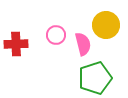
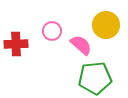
pink circle: moved 4 px left, 4 px up
pink semicircle: moved 2 px left, 1 px down; rotated 35 degrees counterclockwise
green pentagon: rotated 12 degrees clockwise
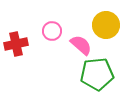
red cross: rotated 10 degrees counterclockwise
green pentagon: moved 2 px right, 4 px up
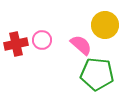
yellow circle: moved 1 px left
pink circle: moved 10 px left, 9 px down
green pentagon: rotated 12 degrees clockwise
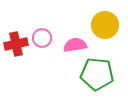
pink circle: moved 2 px up
pink semicircle: moved 6 px left; rotated 50 degrees counterclockwise
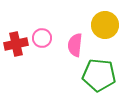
pink semicircle: rotated 75 degrees counterclockwise
green pentagon: moved 2 px right, 1 px down
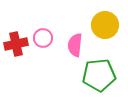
pink circle: moved 1 px right
green pentagon: rotated 12 degrees counterclockwise
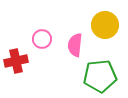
pink circle: moved 1 px left, 1 px down
red cross: moved 17 px down
green pentagon: moved 1 px right, 1 px down
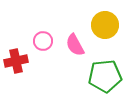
pink circle: moved 1 px right, 2 px down
pink semicircle: rotated 35 degrees counterclockwise
green pentagon: moved 5 px right
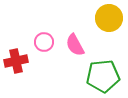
yellow circle: moved 4 px right, 7 px up
pink circle: moved 1 px right, 1 px down
green pentagon: moved 2 px left
